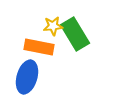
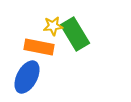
blue ellipse: rotated 12 degrees clockwise
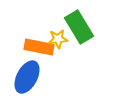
yellow star: moved 5 px right, 13 px down
green rectangle: moved 4 px right, 7 px up
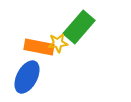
green rectangle: rotated 72 degrees clockwise
yellow star: moved 4 px down
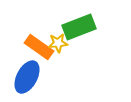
green rectangle: rotated 28 degrees clockwise
orange rectangle: rotated 24 degrees clockwise
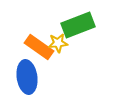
green rectangle: moved 1 px left, 2 px up
blue ellipse: rotated 36 degrees counterclockwise
